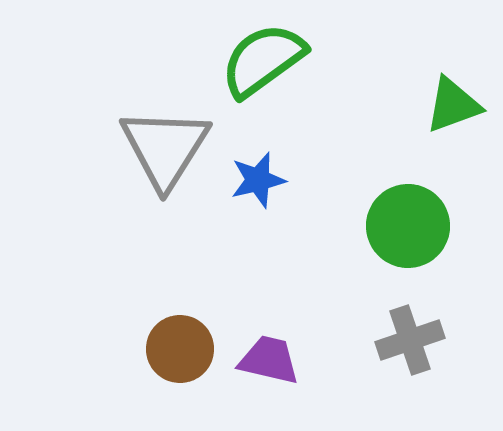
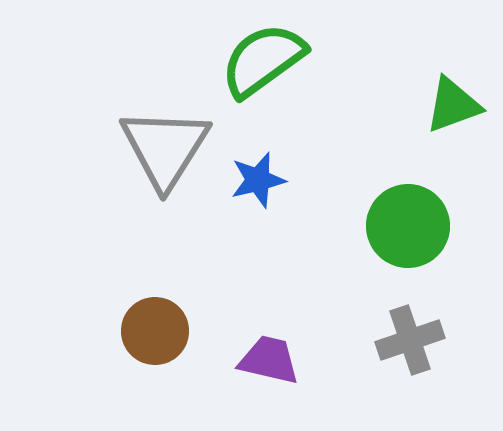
brown circle: moved 25 px left, 18 px up
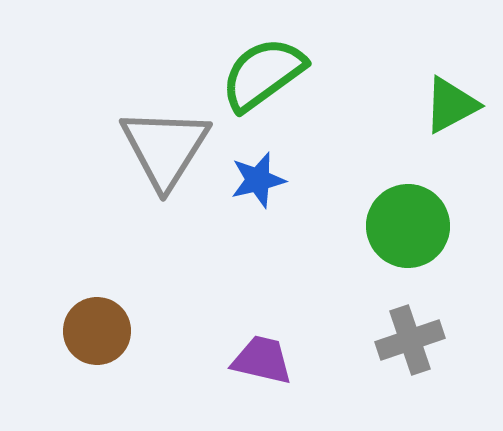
green semicircle: moved 14 px down
green triangle: moved 2 px left; rotated 8 degrees counterclockwise
brown circle: moved 58 px left
purple trapezoid: moved 7 px left
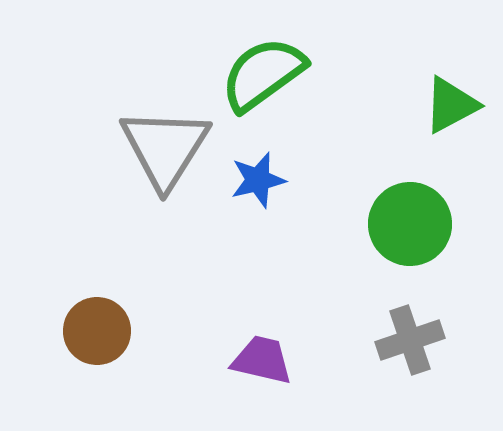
green circle: moved 2 px right, 2 px up
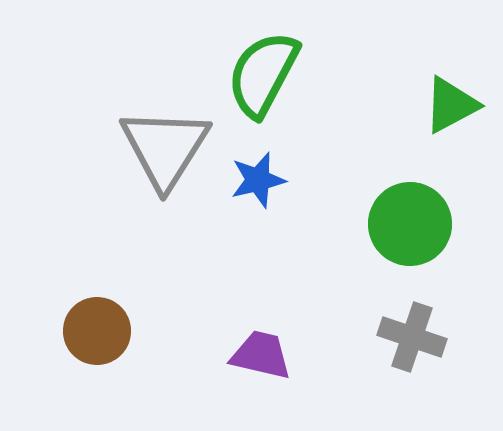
green semicircle: rotated 26 degrees counterclockwise
gray cross: moved 2 px right, 3 px up; rotated 38 degrees clockwise
purple trapezoid: moved 1 px left, 5 px up
